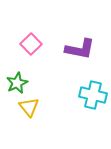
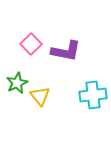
purple L-shape: moved 14 px left, 2 px down
cyan cross: rotated 20 degrees counterclockwise
yellow triangle: moved 11 px right, 11 px up
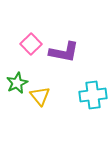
purple L-shape: moved 2 px left, 1 px down
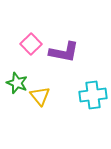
green star: rotated 25 degrees counterclockwise
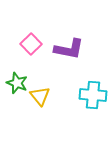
purple L-shape: moved 5 px right, 3 px up
cyan cross: rotated 12 degrees clockwise
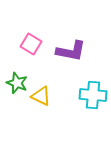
pink square: rotated 15 degrees counterclockwise
purple L-shape: moved 2 px right, 2 px down
yellow triangle: moved 1 px right; rotated 25 degrees counterclockwise
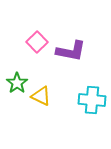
pink square: moved 6 px right, 2 px up; rotated 15 degrees clockwise
green star: rotated 15 degrees clockwise
cyan cross: moved 1 px left, 5 px down
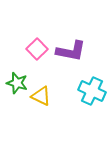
pink square: moved 7 px down
green star: rotated 20 degrees counterclockwise
cyan cross: moved 9 px up; rotated 20 degrees clockwise
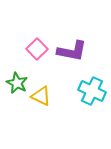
purple L-shape: moved 1 px right
green star: rotated 10 degrees clockwise
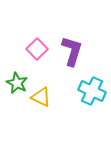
purple L-shape: rotated 84 degrees counterclockwise
yellow triangle: moved 1 px down
